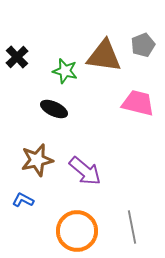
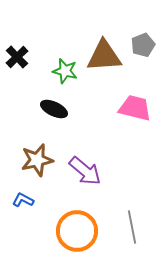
brown triangle: rotated 12 degrees counterclockwise
pink trapezoid: moved 3 px left, 5 px down
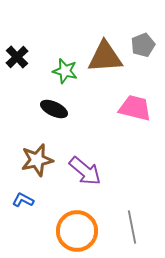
brown triangle: moved 1 px right, 1 px down
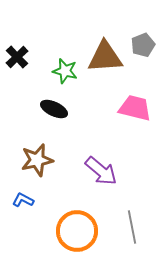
purple arrow: moved 16 px right
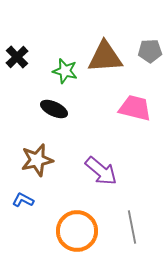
gray pentagon: moved 7 px right, 6 px down; rotated 20 degrees clockwise
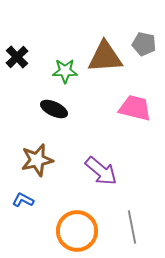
gray pentagon: moved 6 px left, 7 px up; rotated 15 degrees clockwise
green star: rotated 15 degrees counterclockwise
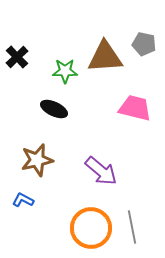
orange circle: moved 14 px right, 3 px up
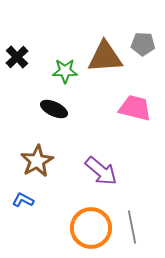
gray pentagon: moved 1 px left; rotated 10 degrees counterclockwise
brown star: moved 1 px down; rotated 16 degrees counterclockwise
